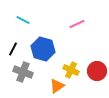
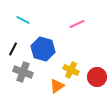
red circle: moved 6 px down
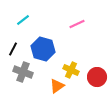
cyan line: rotated 64 degrees counterclockwise
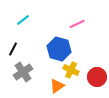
blue hexagon: moved 16 px right
gray cross: rotated 36 degrees clockwise
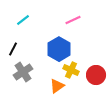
pink line: moved 4 px left, 4 px up
blue hexagon: rotated 15 degrees clockwise
red circle: moved 1 px left, 2 px up
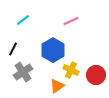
pink line: moved 2 px left, 1 px down
blue hexagon: moved 6 px left, 1 px down
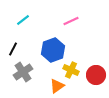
blue hexagon: rotated 10 degrees clockwise
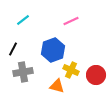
gray cross: rotated 24 degrees clockwise
orange triangle: rotated 49 degrees clockwise
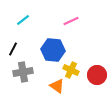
blue hexagon: rotated 25 degrees clockwise
red circle: moved 1 px right
orange triangle: rotated 21 degrees clockwise
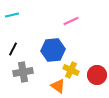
cyan line: moved 11 px left, 5 px up; rotated 24 degrees clockwise
blue hexagon: rotated 10 degrees counterclockwise
orange triangle: moved 1 px right
